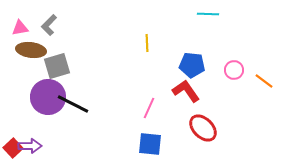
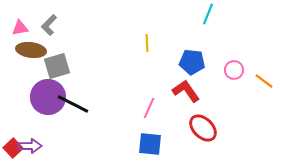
cyan line: rotated 70 degrees counterclockwise
blue pentagon: moved 3 px up
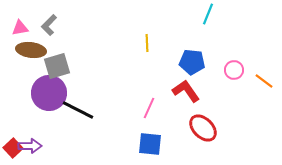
purple circle: moved 1 px right, 4 px up
black line: moved 5 px right, 6 px down
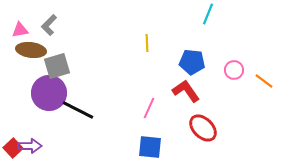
pink triangle: moved 2 px down
blue square: moved 3 px down
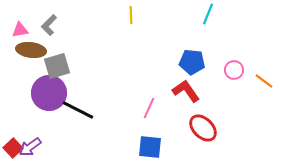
yellow line: moved 16 px left, 28 px up
purple arrow: moved 1 px down; rotated 145 degrees clockwise
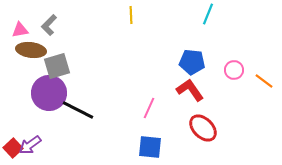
red L-shape: moved 4 px right, 1 px up
purple arrow: moved 2 px up
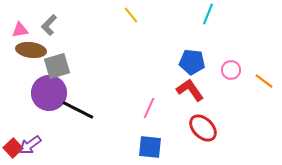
yellow line: rotated 36 degrees counterclockwise
pink circle: moved 3 px left
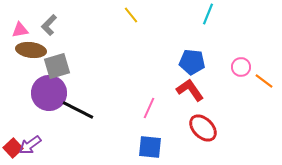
pink circle: moved 10 px right, 3 px up
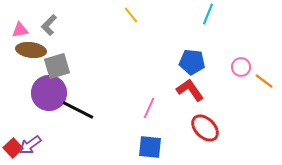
red ellipse: moved 2 px right
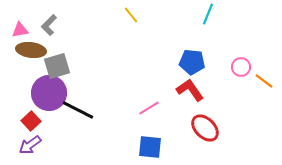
pink line: rotated 35 degrees clockwise
red square: moved 18 px right, 27 px up
